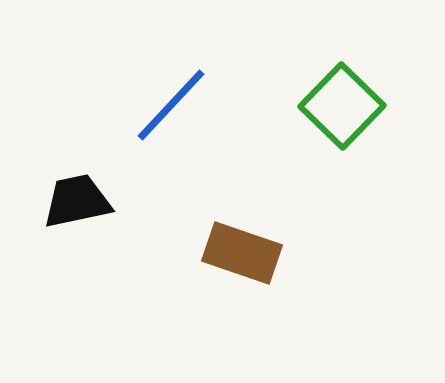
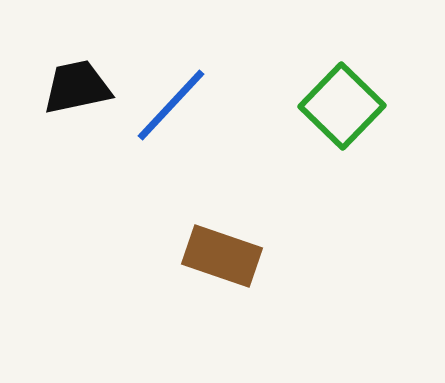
black trapezoid: moved 114 px up
brown rectangle: moved 20 px left, 3 px down
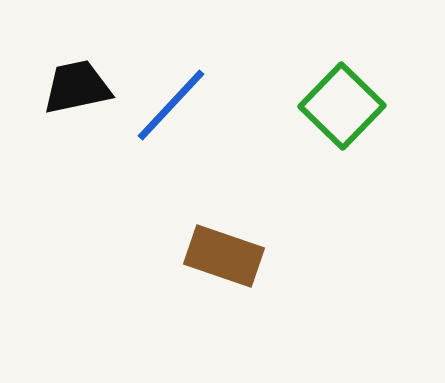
brown rectangle: moved 2 px right
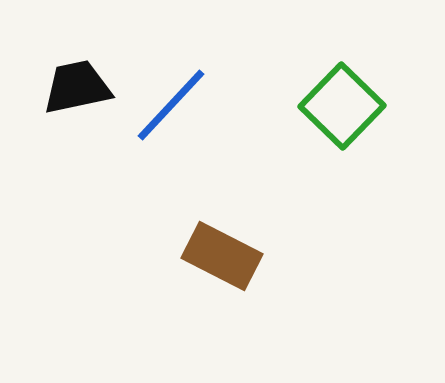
brown rectangle: moved 2 px left; rotated 8 degrees clockwise
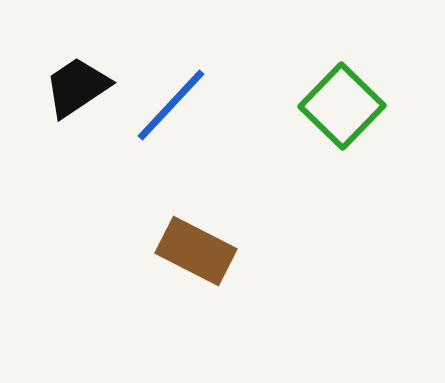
black trapezoid: rotated 22 degrees counterclockwise
brown rectangle: moved 26 px left, 5 px up
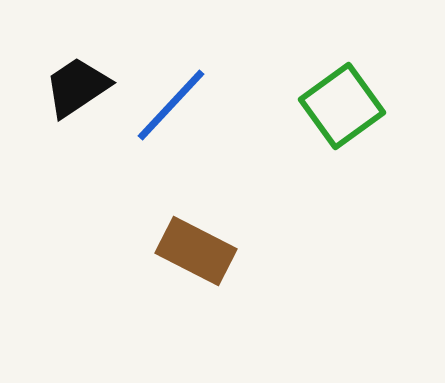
green square: rotated 10 degrees clockwise
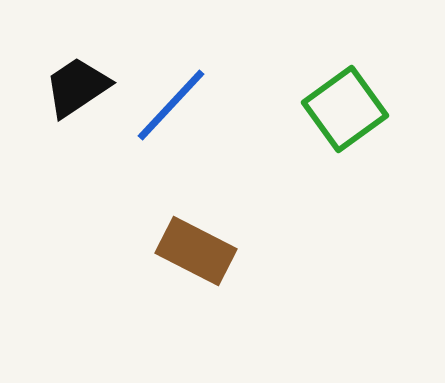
green square: moved 3 px right, 3 px down
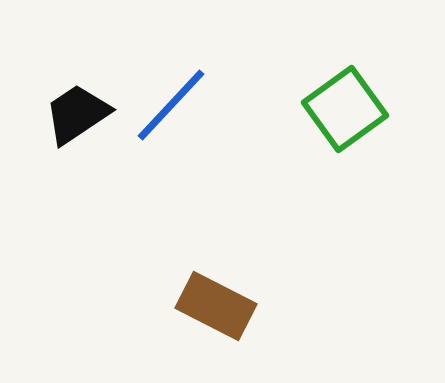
black trapezoid: moved 27 px down
brown rectangle: moved 20 px right, 55 px down
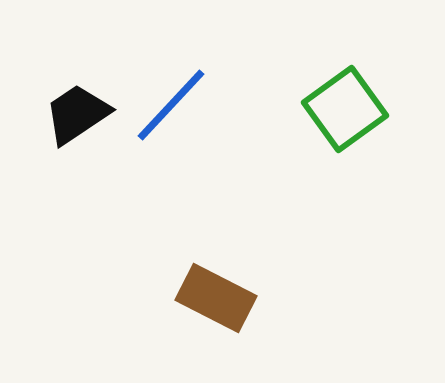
brown rectangle: moved 8 px up
